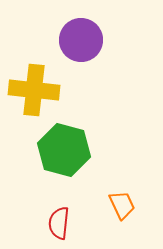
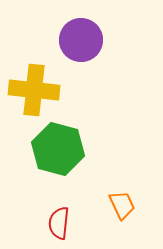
green hexagon: moved 6 px left, 1 px up
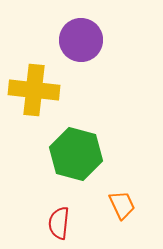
green hexagon: moved 18 px right, 5 px down
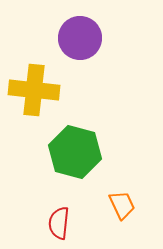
purple circle: moved 1 px left, 2 px up
green hexagon: moved 1 px left, 2 px up
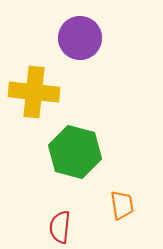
yellow cross: moved 2 px down
orange trapezoid: rotated 16 degrees clockwise
red semicircle: moved 1 px right, 4 px down
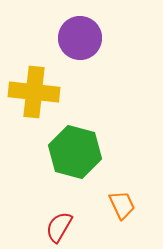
orange trapezoid: rotated 16 degrees counterclockwise
red semicircle: moved 1 px left; rotated 24 degrees clockwise
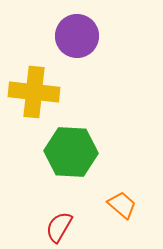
purple circle: moved 3 px left, 2 px up
green hexagon: moved 4 px left; rotated 12 degrees counterclockwise
orange trapezoid: rotated 24 degrees counterclockwise
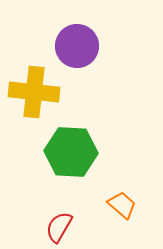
purple circle: moved 10 px down
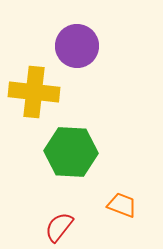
orange trapezoid: rotated 20 degrees counterclockwise
red semicircle: rotated 8 degrees clockwise
